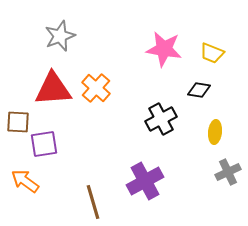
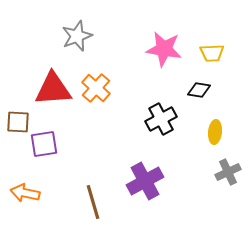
gray star: moved 17 px right
yellow trapezoid: rotated 25 degrees counterclockwise
orange arrow: moved 12 px down; rotated 24 degrees counterclockwise
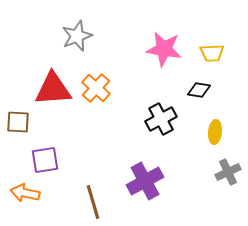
purple square: moved 1 px right, 16 px down
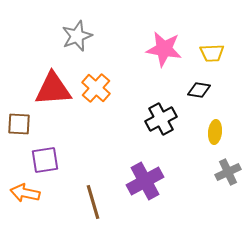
brown square: moved 1 px right, 2 px down
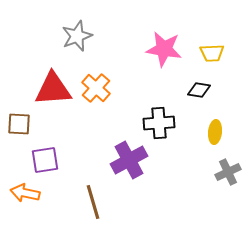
black cross: moved 2 px left, 4 px down; rotated 24 degrees clockwise
purple cross: moved 16 px left, 21 px up
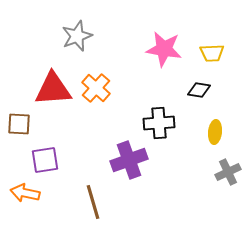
purple cross: rotated 9 degrees clockwise
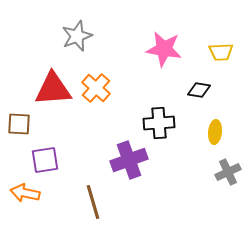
yellow trapezoid: moved 9 px right, 1 px up
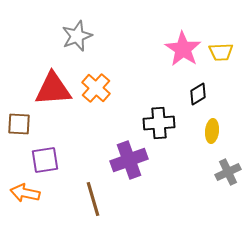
pink star: moved 19 px right; rotated 24 degrees clockwise
black diamond: moved 1 px left, 4 px down; rotated 40 degrees counterclockwise
yellow ellipse: moved 3 px left, 1 px up
brown line: moved 3 px up
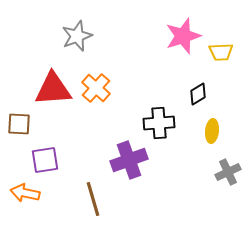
pink star: moved 13 px up; rotated 21 degrees clockwise
